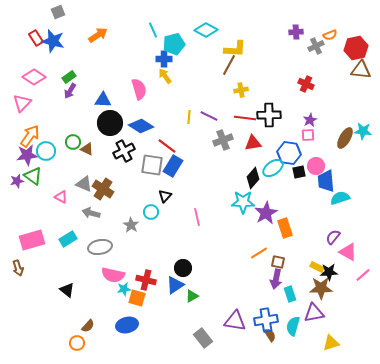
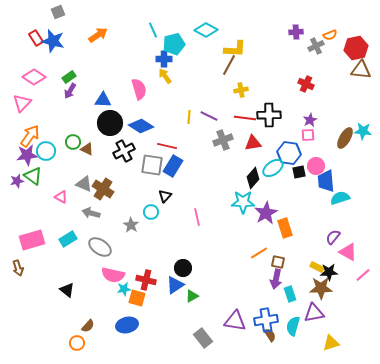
red line at (167, 146): rotated 24 degrees counterclockwise
gray ellipse at (100, 247): rotated 45 degrees clockwise
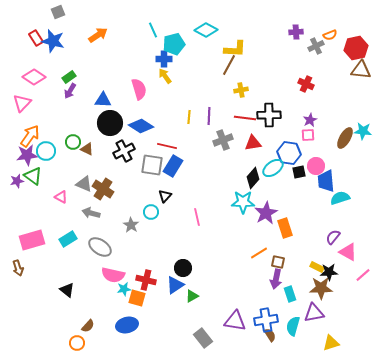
purple line at (209, 116): rotated 66 degrees clockwise
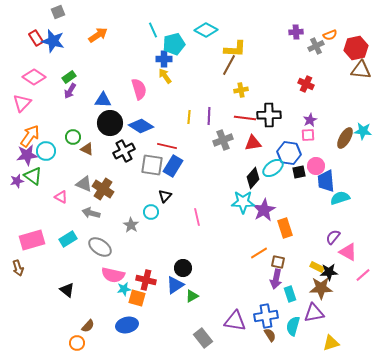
green circle at (73, 142): moved 5 px up
purple star at (266, 213): moved 2 px left, 3 px up
blue cross at (266, 320): moved 4 px up
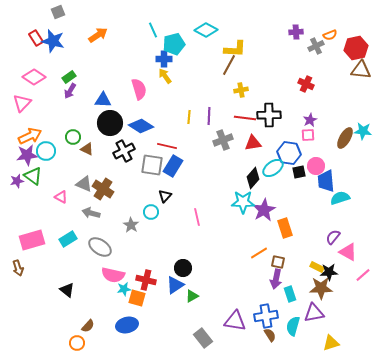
orange arrow at (30, 136): rotated 30 degrees clockwise
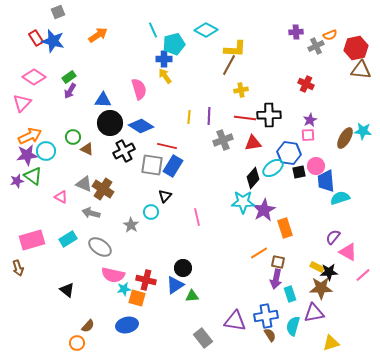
green triangle at (192, 296): rotated 24 degrees clockwise
